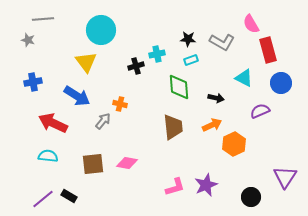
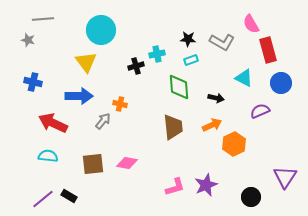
blue cross: rotated 24 degrees clockwise
blue arrow: moved 2 px right; rotated 32 degrees counterclockwise
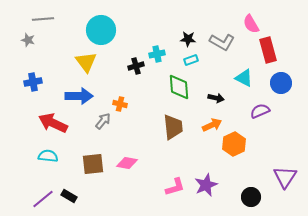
blue cross: rotated 24 degrees counterclockwise
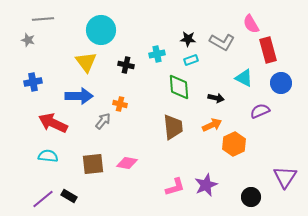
black cross: moved 10 px left, 1 px up; rotated 28 degrees clockwise
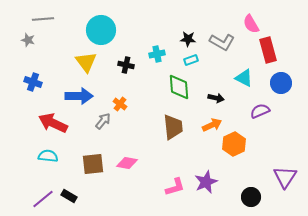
blue cross: rotated 30 degrees clockwise
orange cross: rotated 24 degrees clockwise
purple star: moved 3 px up
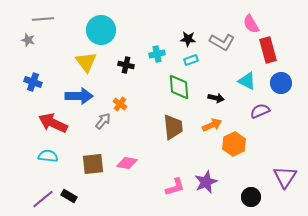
cyan triangle: moved 3 px right, 3 px down
